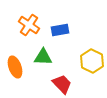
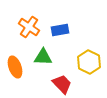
orange cross: moved 2 px down
yellow hexagon: moved 3 px left, 1 px down
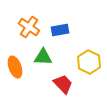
red trapezoid: moved 1 px right
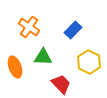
blue rectangle: moved 13 px right; rotated 36 degrees counterclockwise
red trapezoid: moved 2 px left
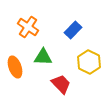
orange cross: moved 1 px left
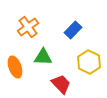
orange cross: rotated 20 degrees clockwise
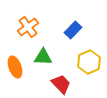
yellow hexagon: rotated 10 degrees clockwise
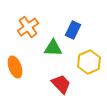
blue rectangle: rotated 18 degrees counterclockwise
green triangle: moved 10 px right, 9 px up
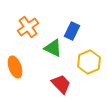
blue rectangle: moved 1 px left, 1 px down
green triangle: rotated 24 degrees clockwise
